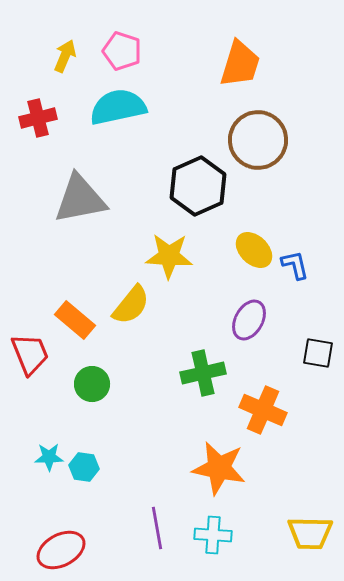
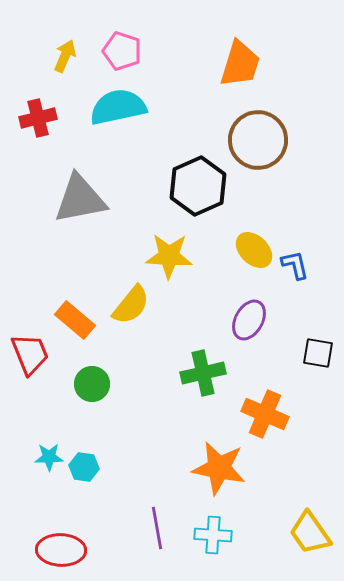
orange cross: moved 2 px right, 4 px down
yellow trapezoid: rotated 54 degrees clockwise
red ellipse: rotated 30 degrees clockwise
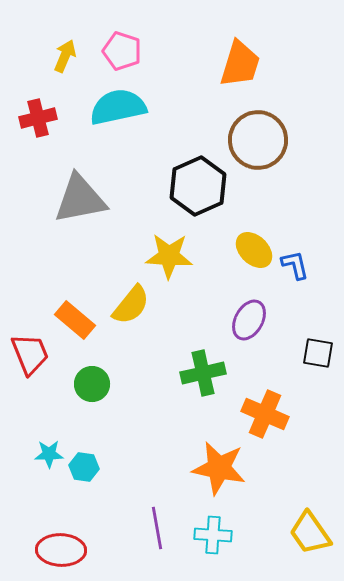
cyan star: moved 3 px up
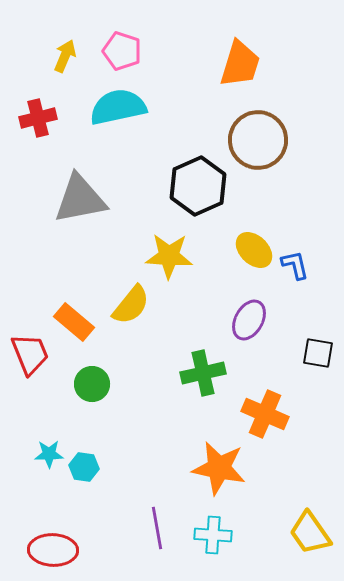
orange rectangle: moved 1 px left, 2 px down
red ellipse: moved 8 px left
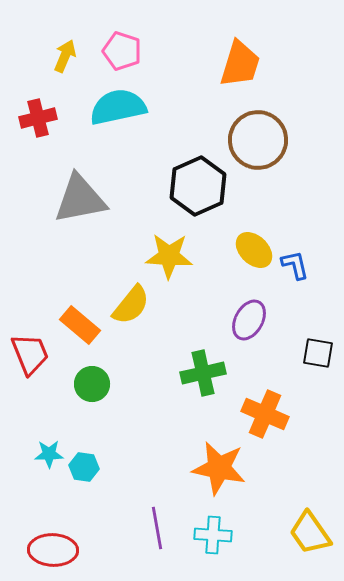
orange rectangle: moved 6 px right, 3 px down
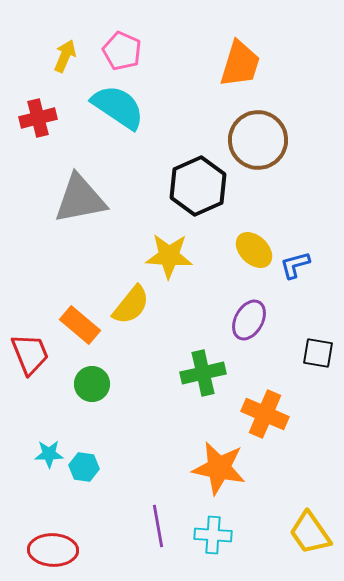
pink pentagon: rotated 6 degrees clockwise
cyan semicircle: rotated 46 degrees clockwise
blue L-shape: rotated 92 degrees counterclockwise
purple line: moved 1 px right, 2 px up
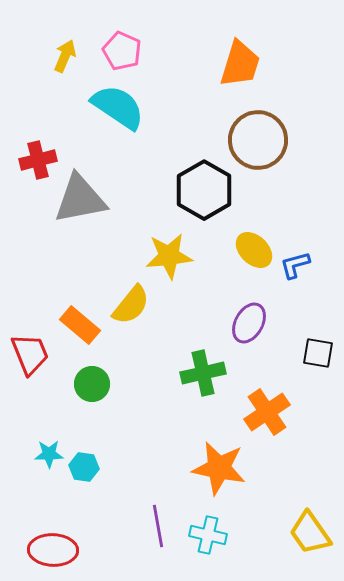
red cross: moved 42 px down
black hexagon: moved 6 px right, 4 px down; rotated 6 degrees counterclockwise
yellow star: rotated 9 degrees counterclockwise
purple ellipse: moved 3 px down
orange cross: moved 2 px right, 2 px up; rotated 33 degrees clockwise
cyan cross: moved 5 px left; rotated 9 degrees clockwise
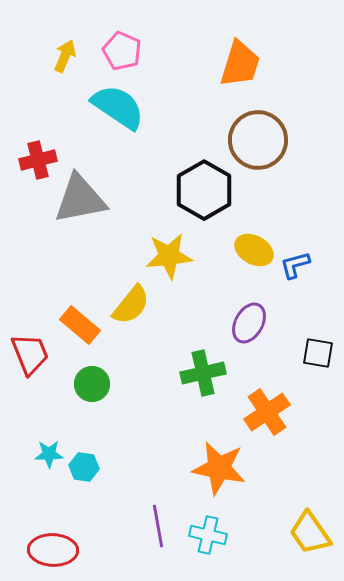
yellow ellipse: rotated 15 degrees counterclockwise
